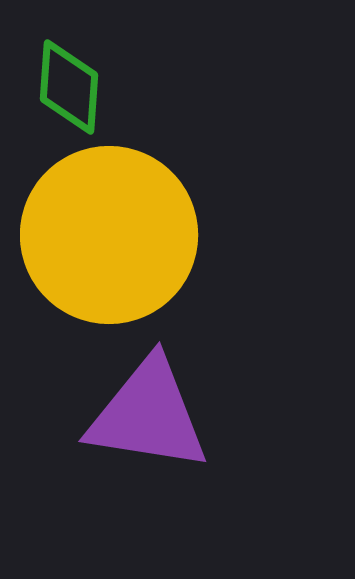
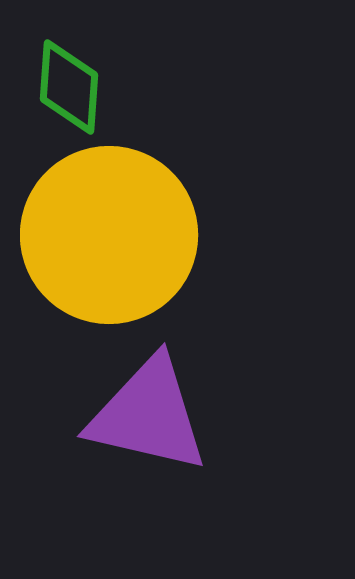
purple triangle: rotated 4 degrees clockwise
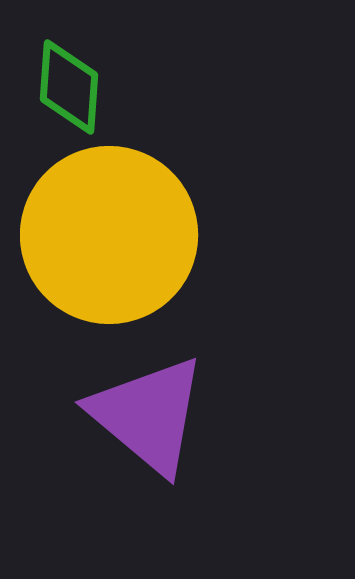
purple triangle: rotated 27 degrees clockwise
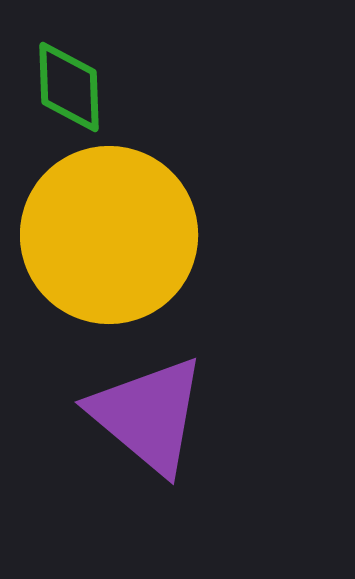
green diamond: rotated 6 degrees counterclockwise
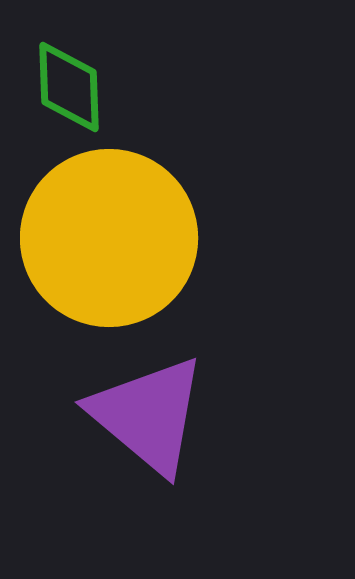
yellow circle: moved 3 px down
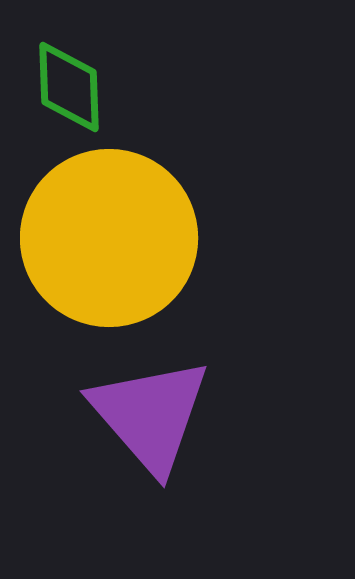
purple triangle: moved 2 px right; rotated 9 degrees clockwise
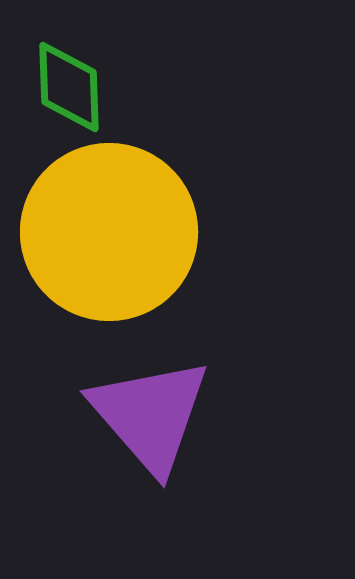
yellow circle: moved 6 px up
